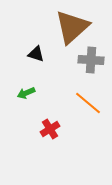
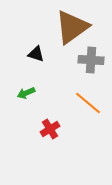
brown triangle: rotated 6 degrees clockwise
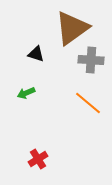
brown triangle: moved 1 px down
red cross: moved 12 px left, 30 px down
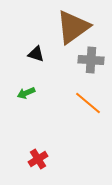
brown triangle: moved 1 px right, 1 px up
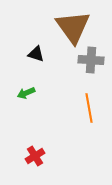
brown triangle: rotated 30 degrees counterclockwise
orange line: moved 1 px right, 5 px down; rotated 40 degrees clockwise
red cross: moved 3 px left, 3 px up
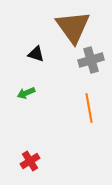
gray cross: rotated 20 degrees counterclockwise
red cross: moved 5 px left, 5 px down
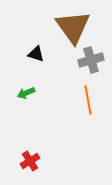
orange line: moved 1 px left, 8 px up
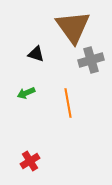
orange line: moved 20 px left, 3 px down
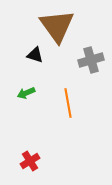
brown triangle: moved 16 px left, 1 px up
black triangle: moved 1 px left, 1 px down
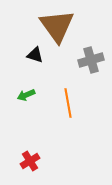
green arrow: moved 2 px down
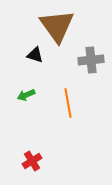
gray cross: rotated 10 degrees clockwise
red cross: moved 2 px right
